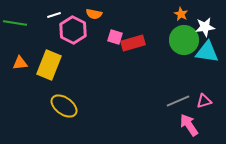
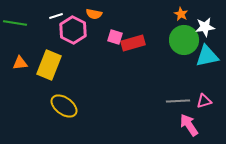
white line: moved 2 px right, 1 px down
cyan triangle: moved 4 px down; rotated 20 degrees counterclockwise
gray line: rotated 20 degrees clockwise
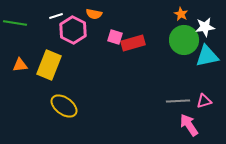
orange triangle: moved 2 px down
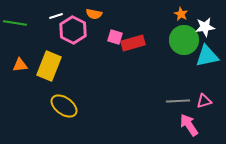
yellow rectangle: moved 1 px down
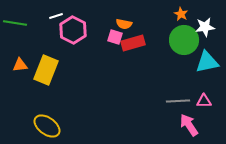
orange semicircle: moved 30 px right, 10 px down
cyan triangle: moved 6 px down
yellow rectangle: moved 3 px left, 4 px down
pink triangle: rotated 14 degrees clockwise
yellow ellipse: moved 17 px left, 20 px down
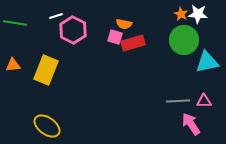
white star: moved 7 px left, 13 px up; rotated 12 degrees clockwise
orange triangle: moved 7 px left
pink arrow: moved 2 px right, 1 px up
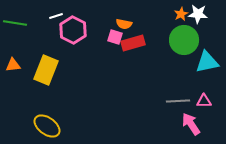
orange star: rotated 16 degrees clockwise
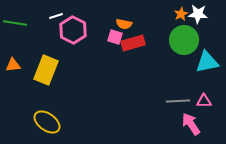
yellow ellipse: moved 4 px up
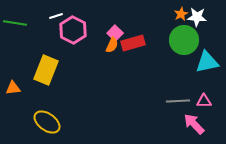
white star: moved 1 px left, 3 px down
orange semicircle: moved 12 px left, 21 px down; rotated 77 degrees counterclockwise
pink square: moved 4 px up; rotated 28 degrees clockwise
orange triangle: moved 23 px down
pink arrow: moved 3 px right; rotated 10 degrees counterclockwise
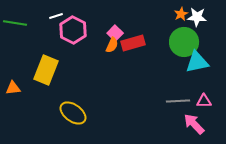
green circle: moved 2 px down
cyan triangle: moved 10 px left
yellow ellipse: moved 26 px right, 9 px up
